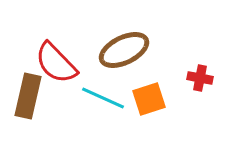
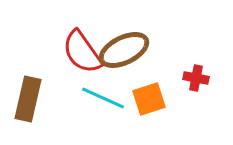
red semicircle: moved 26 px right, 11 px up; rotated 9 degrees clockwise
red cross: moved 4 px left
brown rectangle: moved 3 px down
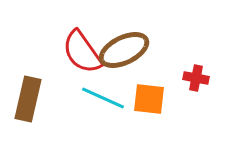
orange square: rotated 24 degrees clockwise
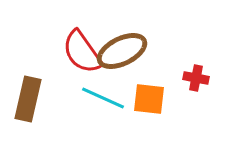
brown ellipse: moved 2 px left, 1 px down
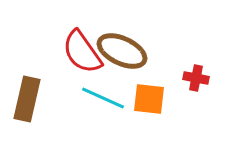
brown ellipse: rotated 51 degrees clockwise
brown rectangle: moved 1 px left
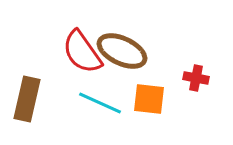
cyan line: moved 3 px left, 5 px down
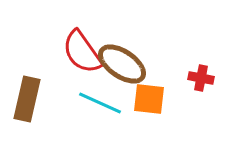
brown ellipse: moved 13 px down; rotated 9 degrees clockwise
red cross: moved 5 px right
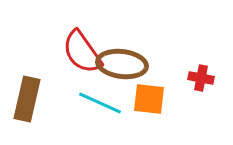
brown ellipse: rotated 27 degrees counterclockwise
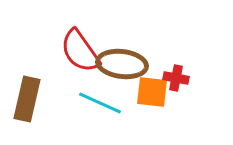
red semicircle: moved 2 px left, 1 px up
red cross: moved 25 px left
orange square: moved 3 px right, 7 px up
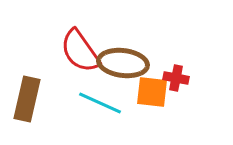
brown ellipse: moved 1 px right, 1 px up
